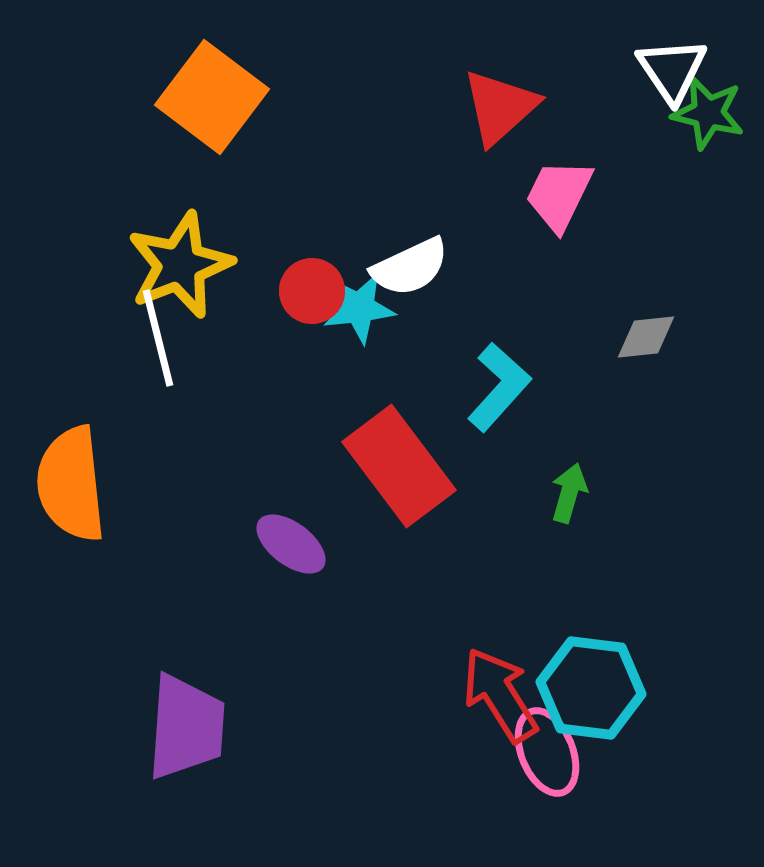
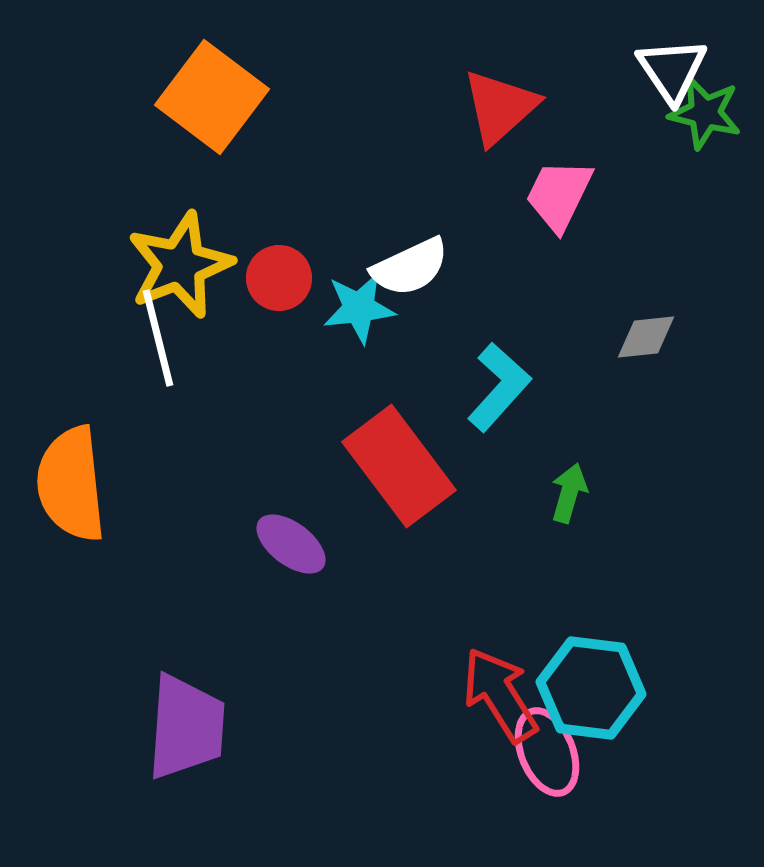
green star: moved 3 px left
red circle: moved 33 px left, 13 px up
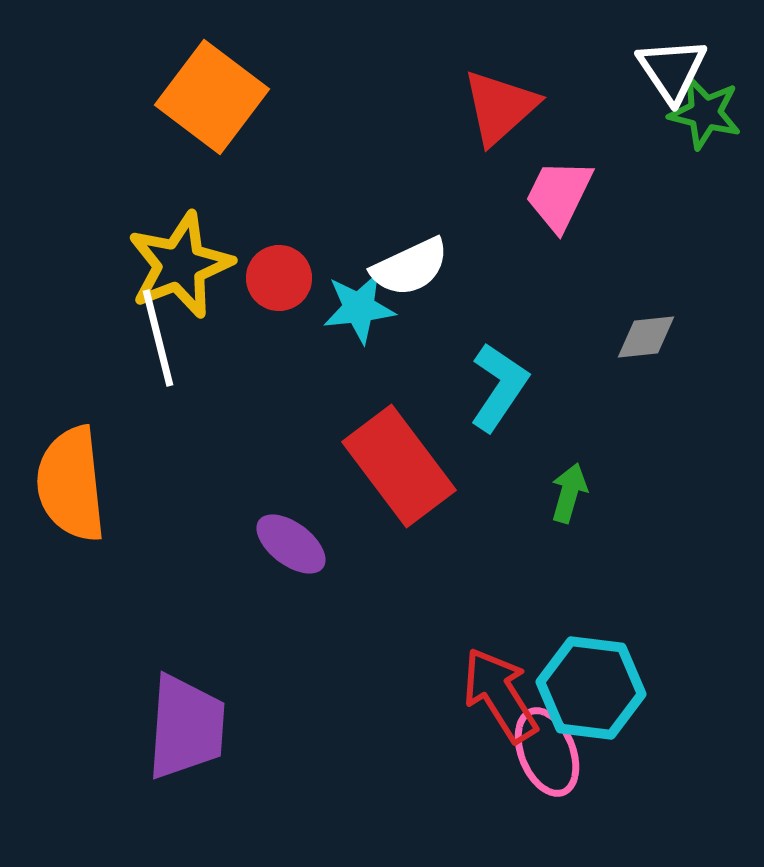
cyan L-shape: rotated 8 degrees counterclockwise
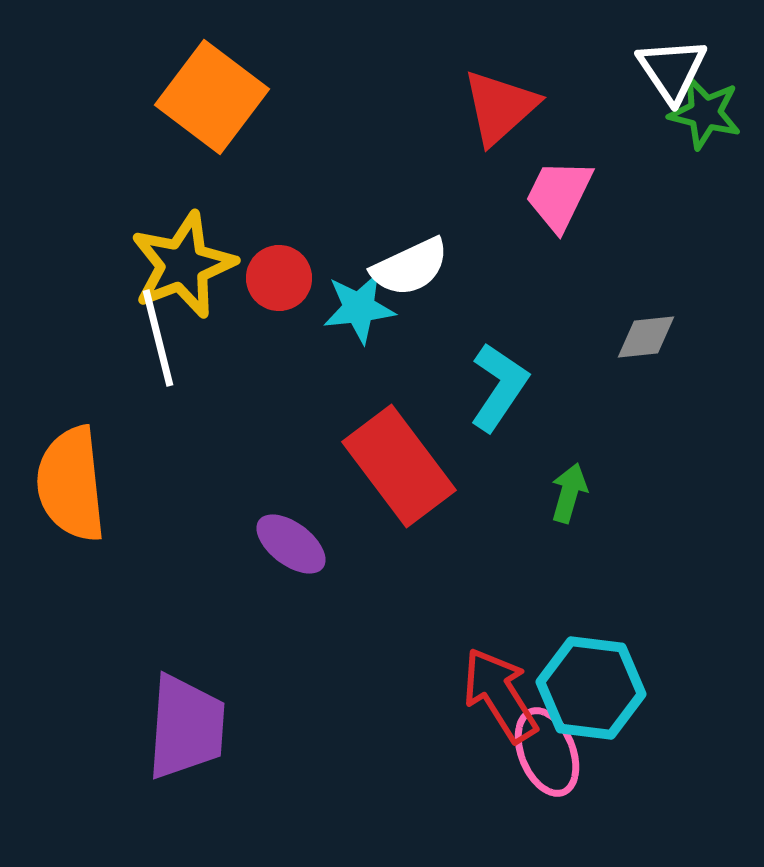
yellow star: moved 3 px right
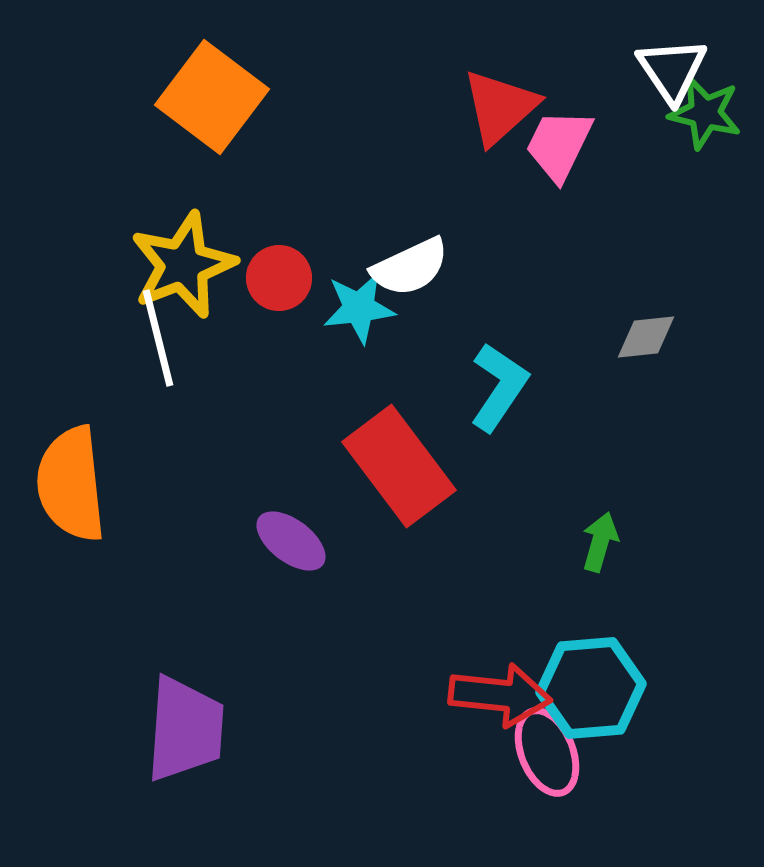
pink trapezoid: moved 50 px up
green arrow: moved 31 px right, 49 px down
purple ellipse: moved 3 px up
cyan hexagon: rotated 12 degrees counterclockwise
red arrow: rotated 128 degrees clockwise
purple trapezoid: moved 1 px left, 2 px down
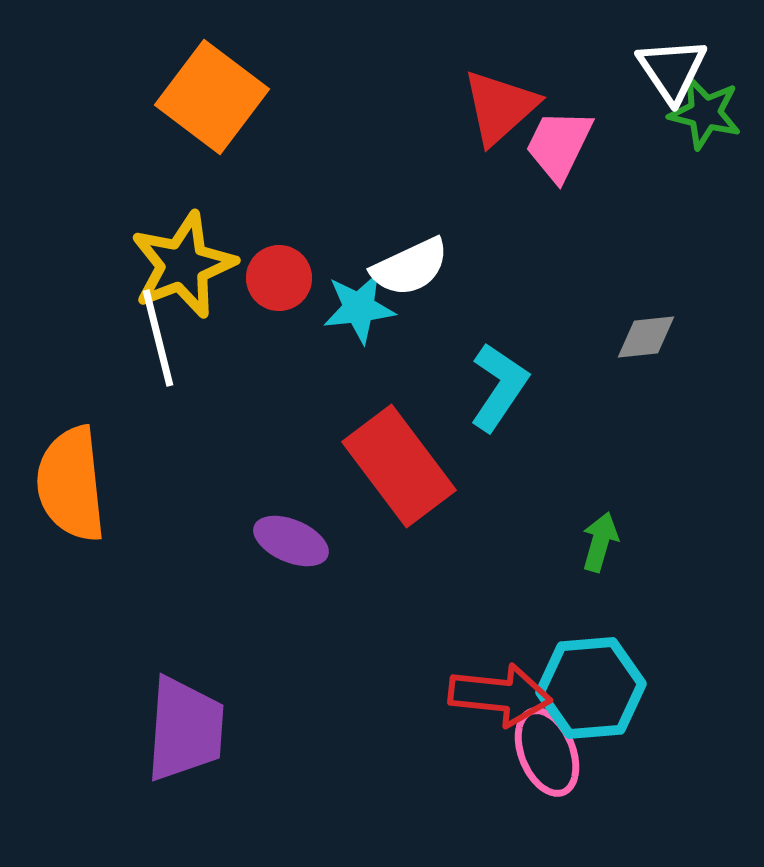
purple ellipse: rotated 14 degrees counterclockwise
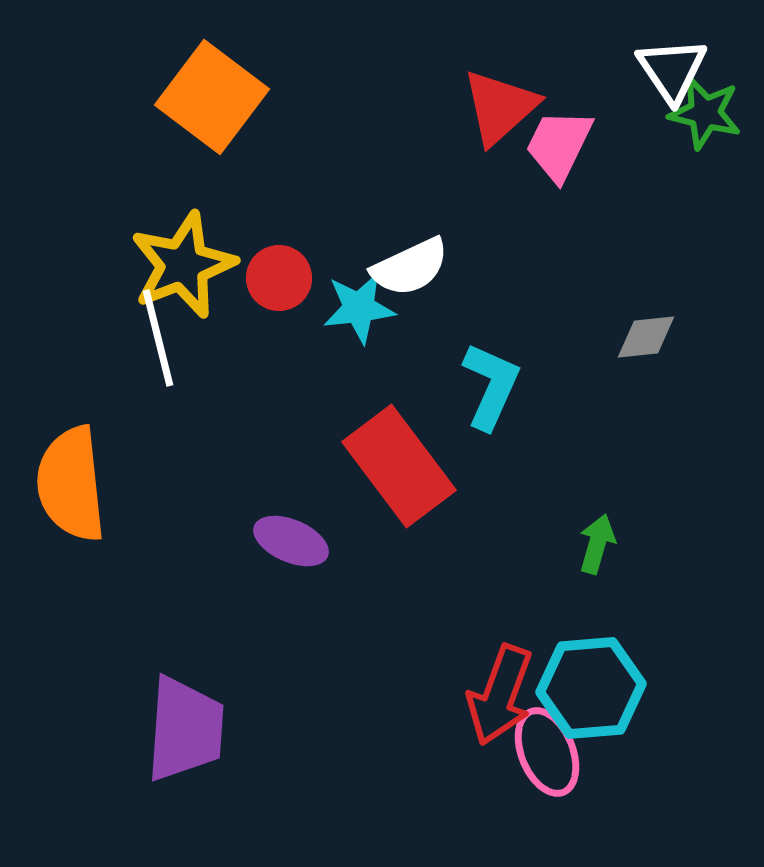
cyan L-shape: moved 8 px left, 1 px up; rotated 10 degrees counterclockwise
green arrow: moved 3 px left, 2 px down
red arrow: rotated 104 degrees clockwise
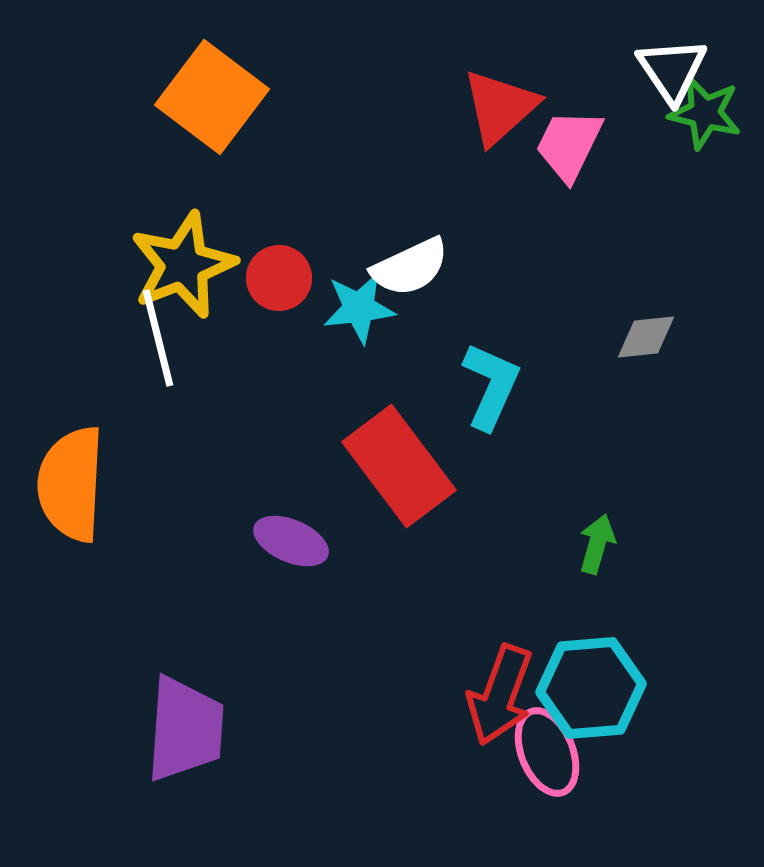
pink trapezoid: moved 10 px right
orange semicircle: rotated 9 degrees clockwise
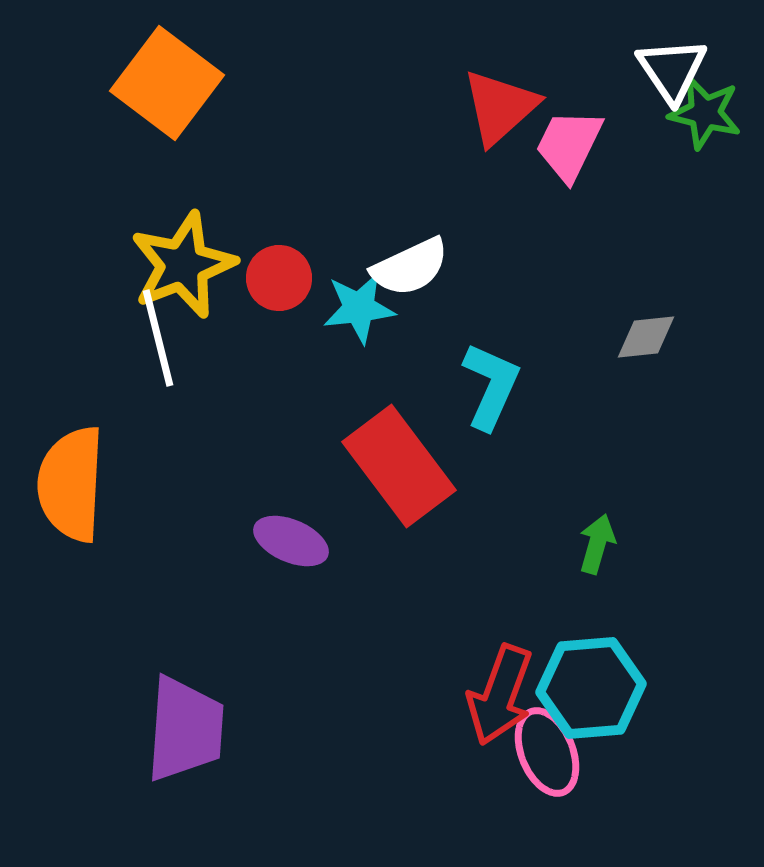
orange square: moved 45 px left, 14 px up
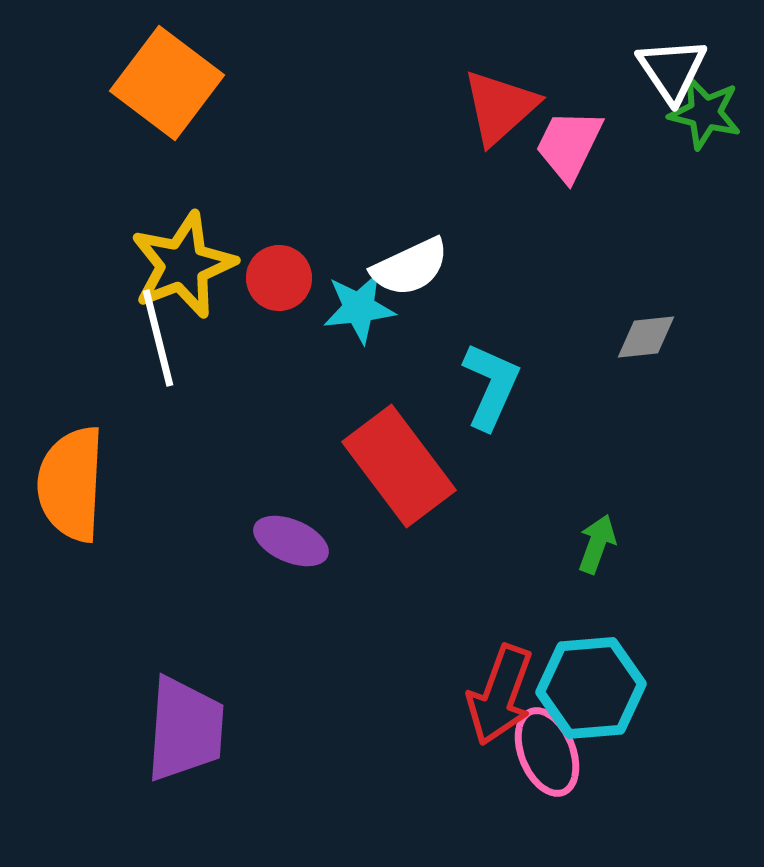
green arrow: rotated 4 degrees clockwise
